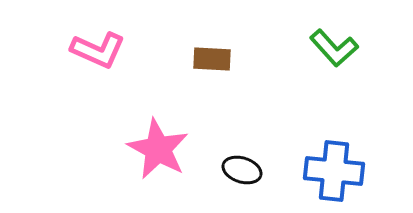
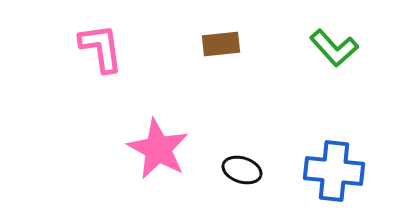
pink L-shape: moved 3 px right, 2 px up; rotated 122 degrees counterclockwise
brown rectangle: moved 9 px right, 15 px up; rotated 9 degrees counterclockwise
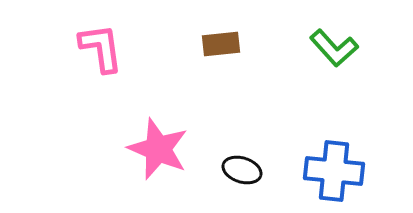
pink star: rotated 6 degrees counterclockwise
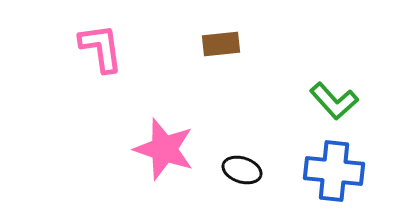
green L-shape: moved 53 px down
pink star: moved 6 px right; rotated 4 degrees counterclockwise
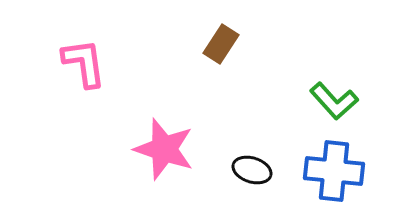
brown rectangle: rotated 51 degrees counterclockwise
pink L-shape: moved 17 px left, 15 px down
black ellipse: moved 10 px right
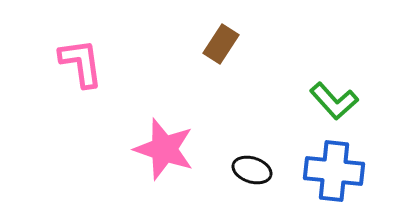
pink L-shape: moved 3 px left
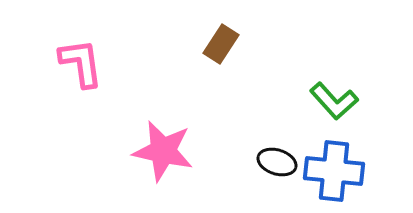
pink star: moved 1 px left, 2 px down; rotated 6 degrees counterclockwise
black ellipse: moved 25 px right, 8 px up
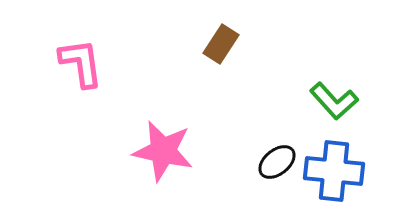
black ellipse: rotated 57 degrees counterclockwise
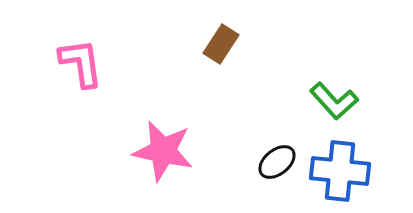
blue cross: moved 6 px right
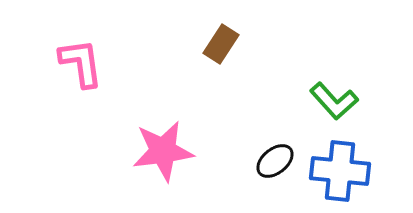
pink star: rotated 20 degrees counterclockwise
black ellipse: moved 2 px left, 1 px up
